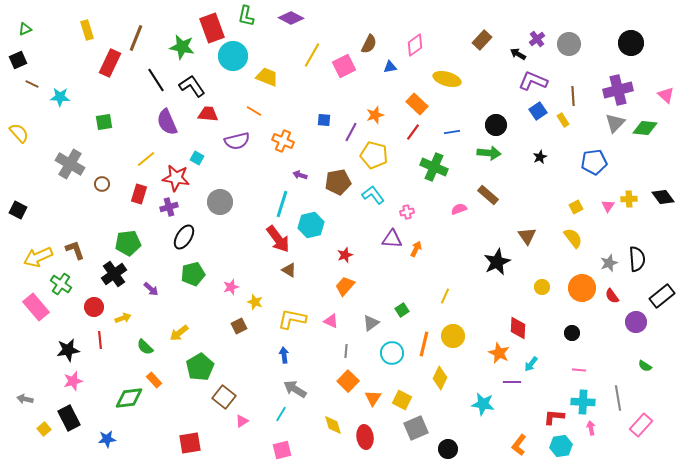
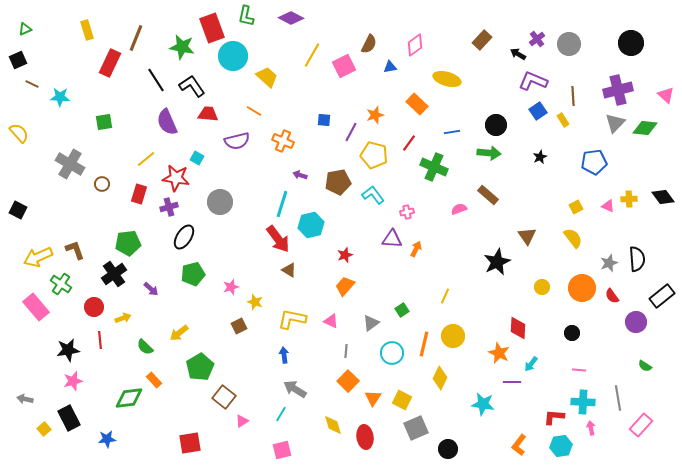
yellow trapezoid at (267, 77): rotated 20 degrees clockwise
red line at (413, 132): moved 4 px left, 11 px down
pink triangle at (608, 206): rotated 40 degrees counterclockwise
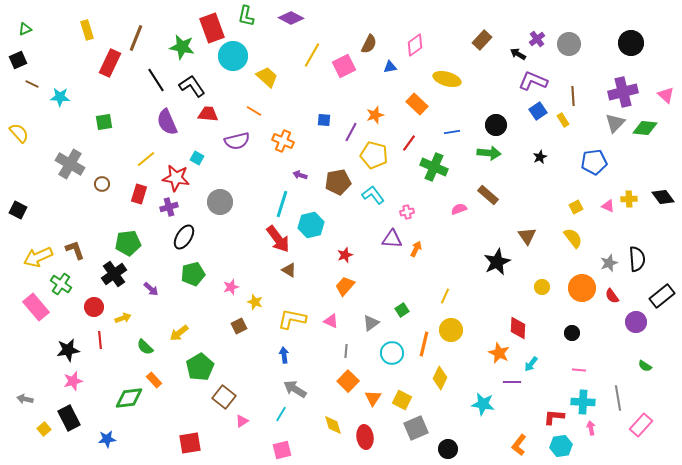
purple cross at (618, 90): moved 5 px right, 2 px down
yellow circle at (453, 336): moved 2 px left, 6 px up
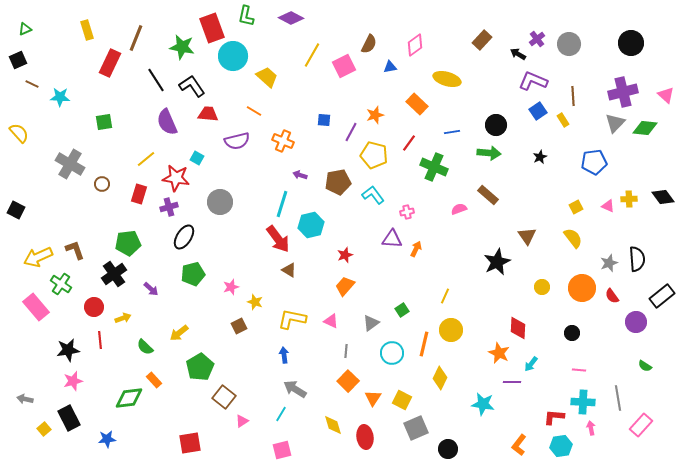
black square at (18, 210): moved 2 px left
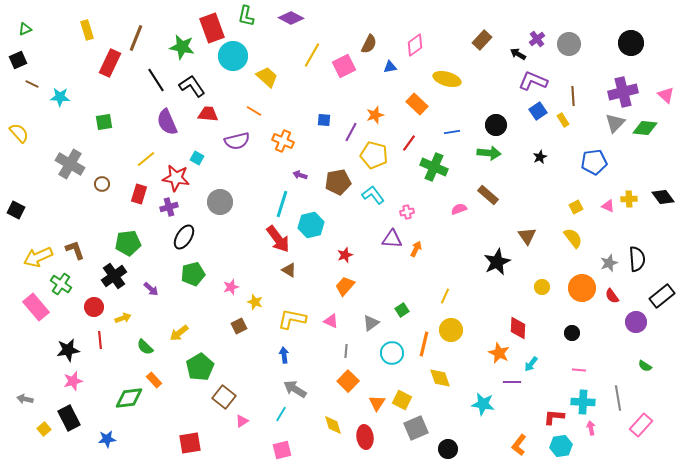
black cross at (114, 274): moved 2 px down
yellow diamond at (440, 378): rotated 45 degrees counterclockwise
orange triangle at (373, 398): moved 4 px right, 5 px down
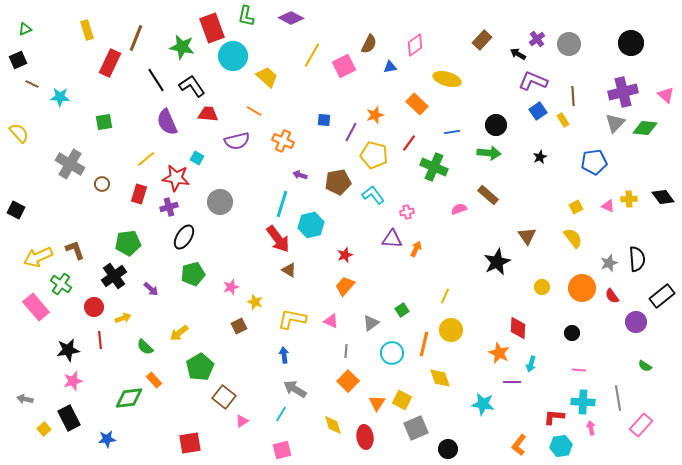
cyan arrow at (531, 364): rotated 21 degrees counterclockwise
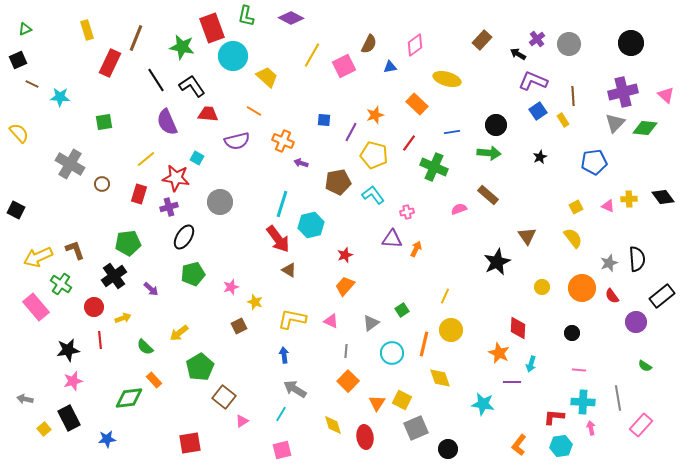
purple arrow at (300, 175): moved 1 px right, 12 px up
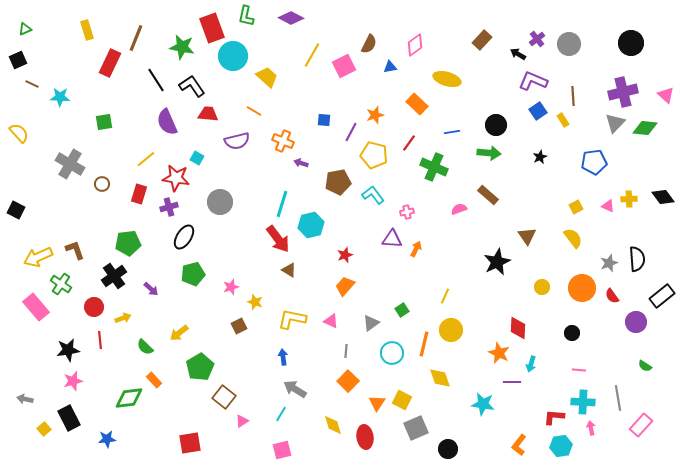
blue arrow at (284, 355): moved 1 px left, 2 px down
